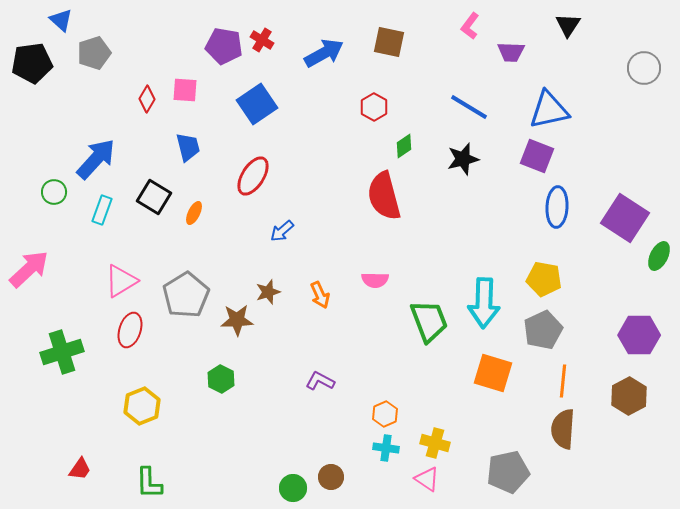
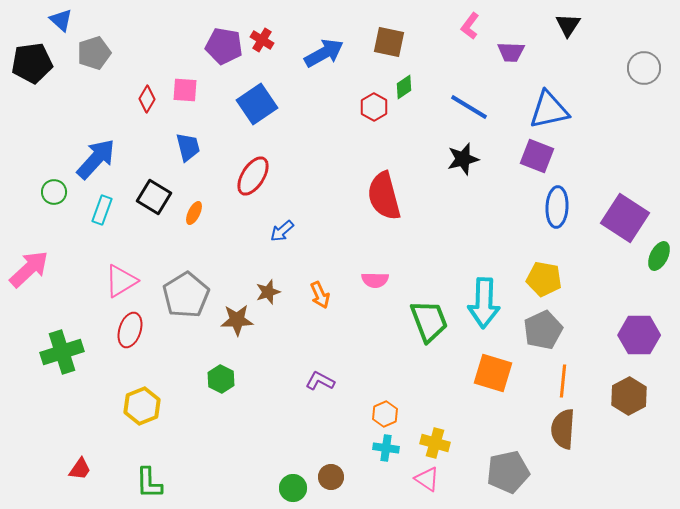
green diamond at (404, 146): moved 59 px up
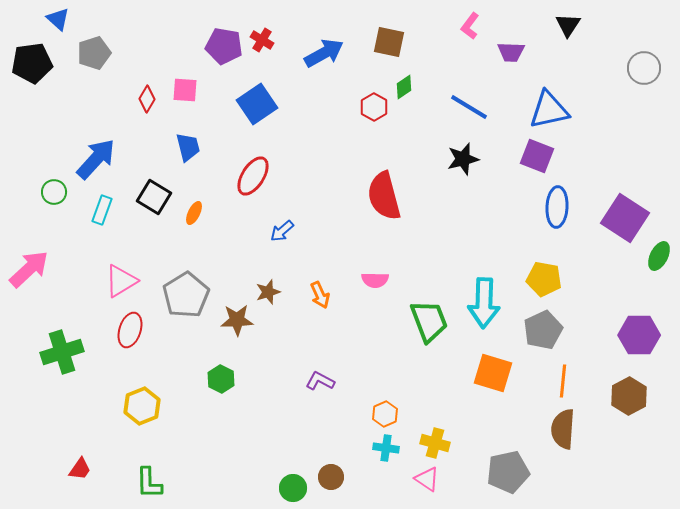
blue triangle at (61, 20): moved 3 px left, 1 px up
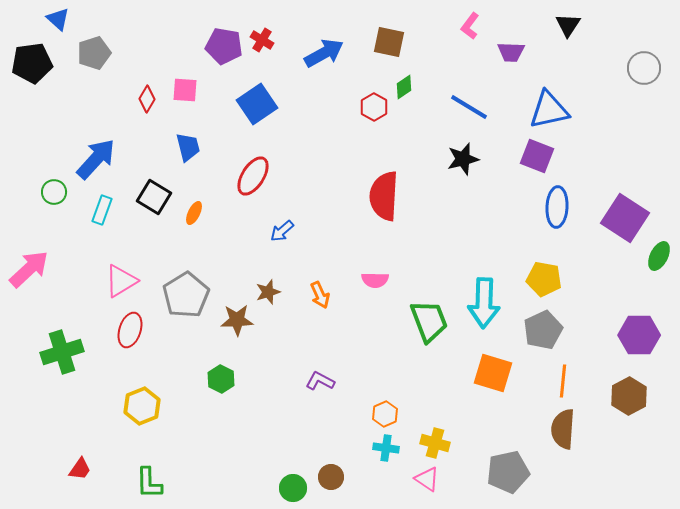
red semicircle at (384, 196): rotated 18 degrees clockwise
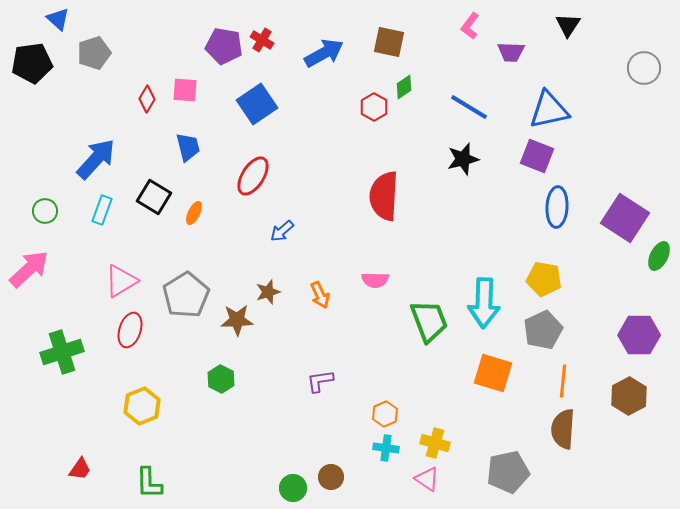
green circle at (54, 192): moved 9 px left, 19 px down
purple L-shape at (320, 381): rotated 36 degrees counterclockwise
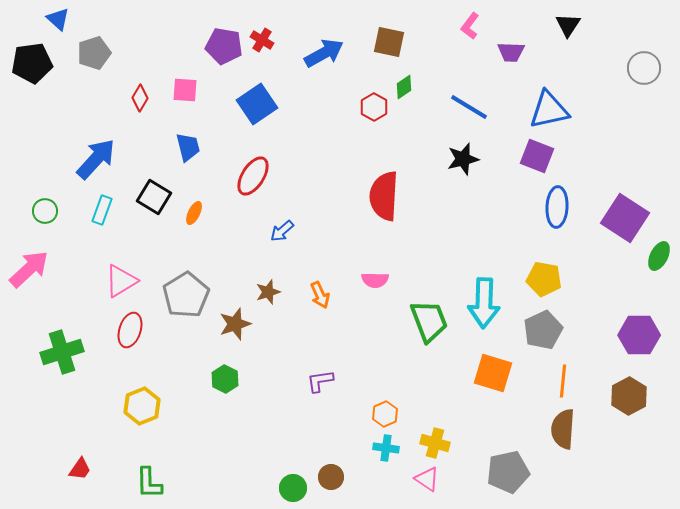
red diamond at (147, 99): moved 7 px left, 1 px up
brown star at (237, 320): moved 2 px left, 4 px down; rotated 16 degrees counterclockwise
green hexagon at (221, 379): moved 4 px right
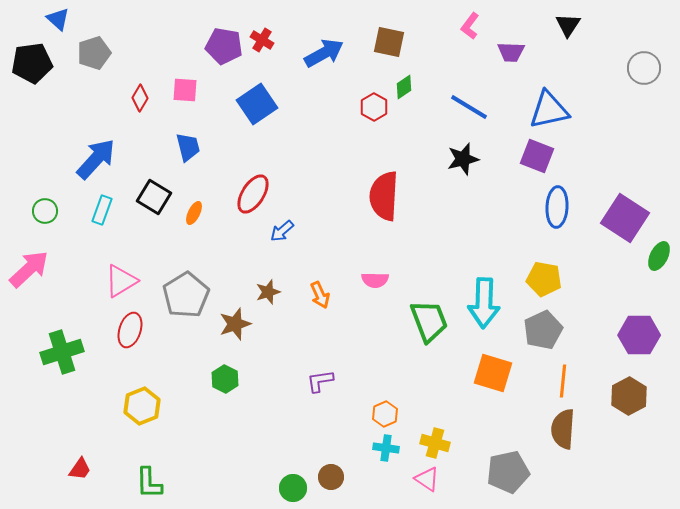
red ellipse at (253, 176): moved 18 px down
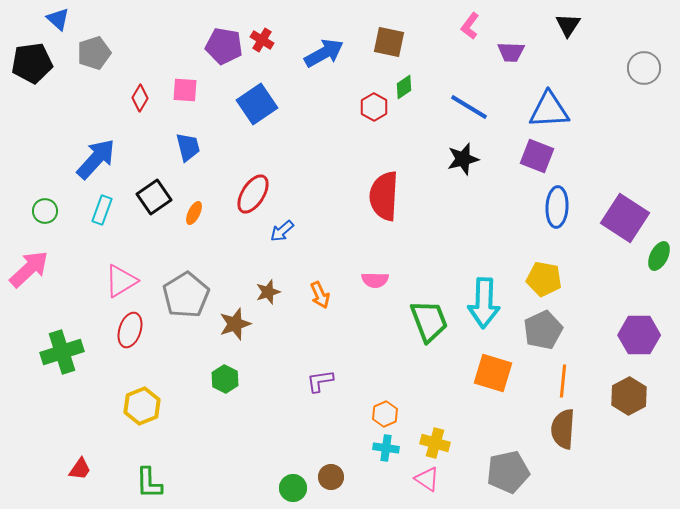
blue triangle at (549, 110): rotated 9 degrees clockwise
black square at (154, 197): rotated 24 degrees clockwise
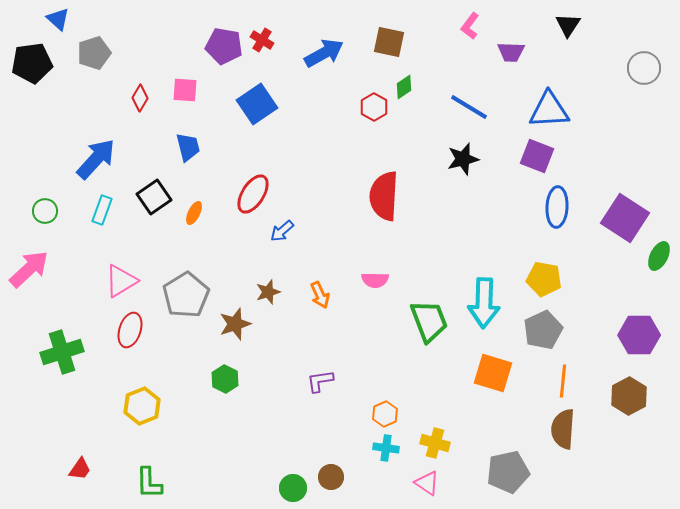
pink triangle at (427, 479): moved 4 px down
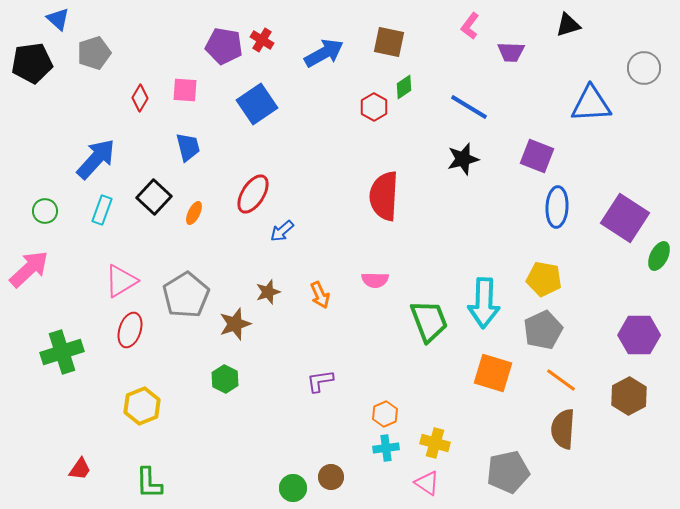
black triangle at (568, 25): rotated 40 degrees clockwise
blue triangle at (549, 110): moved 42 px right, 6 px up
black square at (154, 197): rotated 12 degrees counterclockwise
orange line at (563, 381): moved 2 px left, 1 px up; rotated 60 degrees counterclockwise
cyan cross at (386, 448): rotated 15 degrees counterclockwise
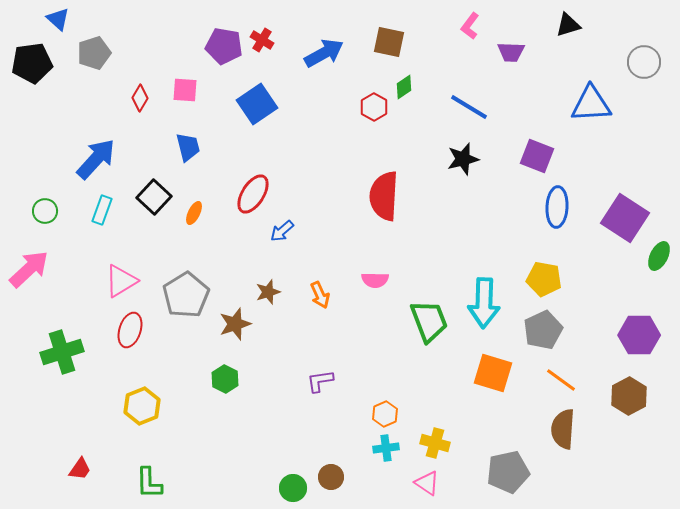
gray circle at (644, 68): moved 6 px up
